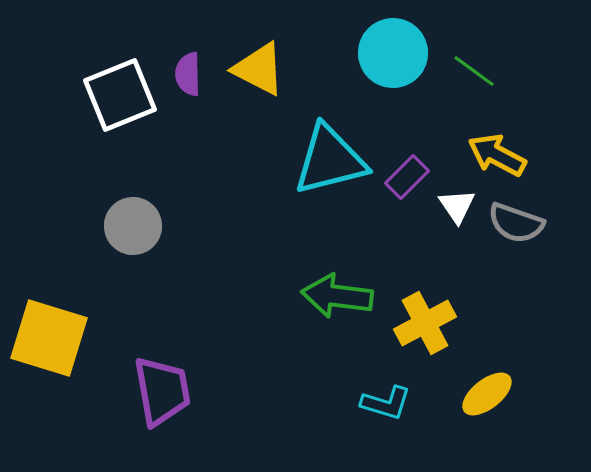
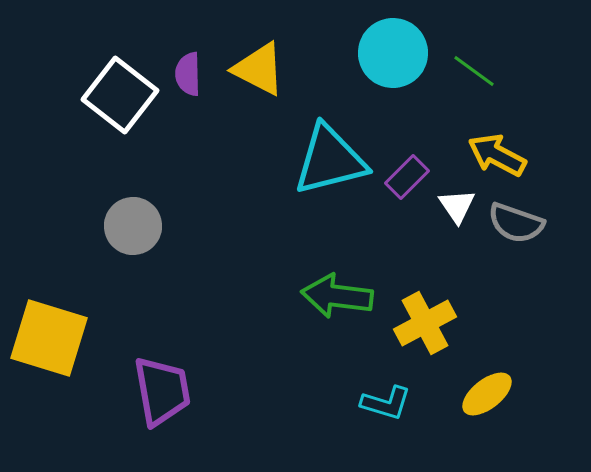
white square: rotated 30 degrees counterclockwise
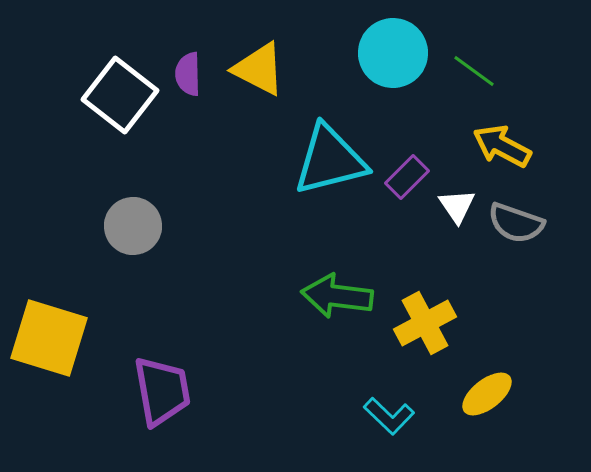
yellow arrow: moved 5 px right, 9 px up
cyan L-shape: moved 3 px right, 13 px down; rotated 27 degrees clockwise
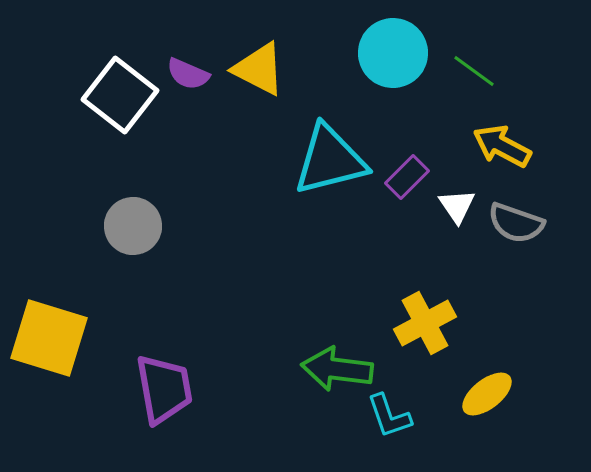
purple semicircle: rotated 66 degrees counterclockwise
green arrow: moved 73 px down
purple trapezoid: moved 2 px right, 2 px up
cyan L-shape: rotated 27 degrees clockwise
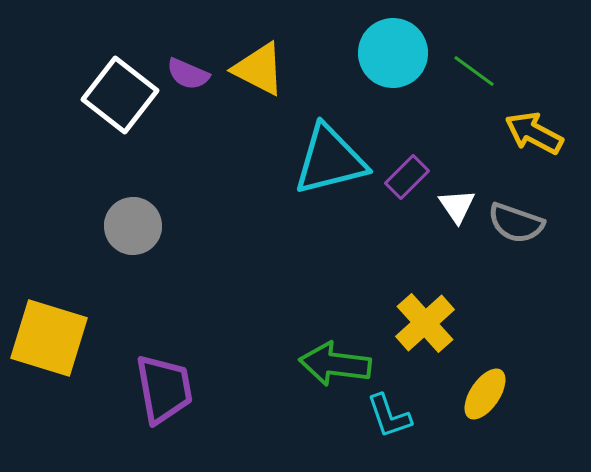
yellow arrow: moved 32 px right, 13 px up
yellow cross: rotated 14 degrees counterclockwise
green arrow: moved 2 px left, 5 px up
yellow ellipse: moved 2 px left; rotated 18 degrees counterclockwise
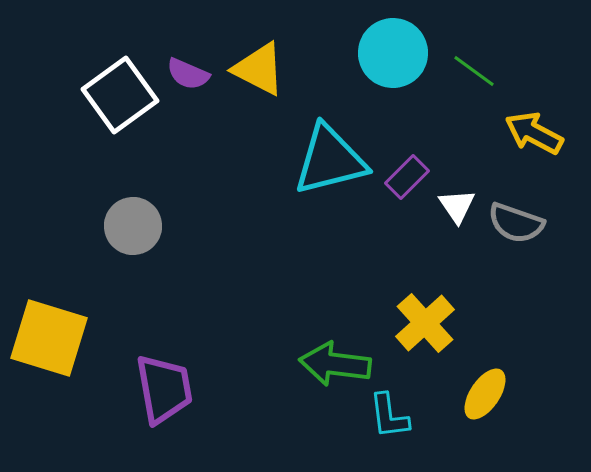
white square: rotated 16 degrees clockwise
cyan L-shape: rotated 12 degrees clockwise
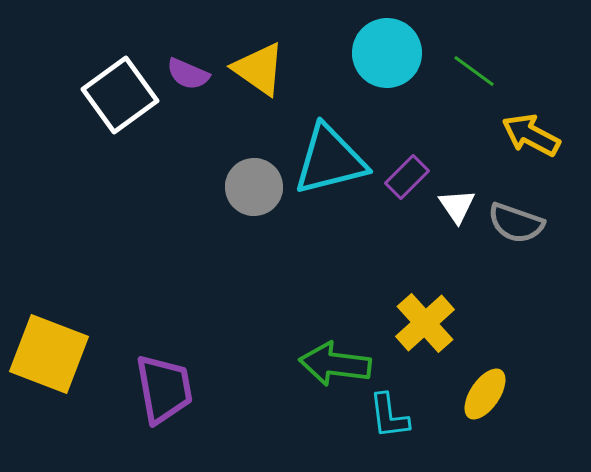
cyan circle: moved 6 px left
yellow triangle: rotated 8 degrees clockwise
yellow arrow: moved 3 px left, 2 px down
gray circle: moved 121 px right, 39 px up
yellow square: moved 16 px down; rotated 4 degrees clockwise
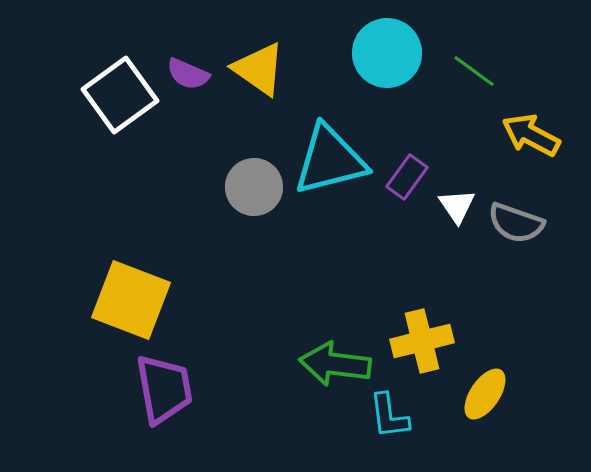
purple rectangle: rotated 9 degrees counterclockwise
yellow cross: moved 3 px left, 18 px down; rotated 28 degrees clockwise
yellow square: moved 82 px right, 54 px up
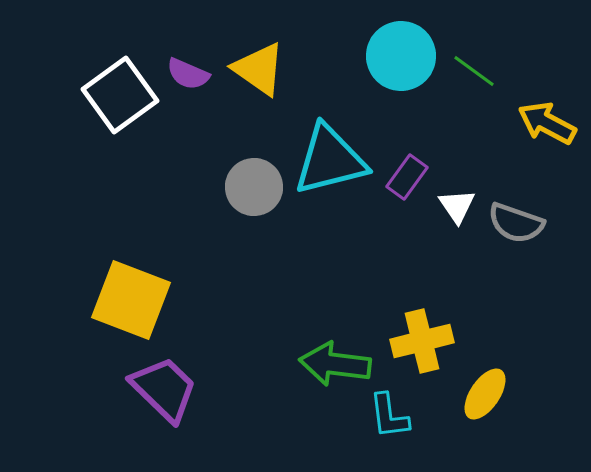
cyan circle: moved 14 px right, 3 px down
yellow arrow: moved 16 px right, 12 px up
purple trapezoid: rotated 36 degrees counterclockwise
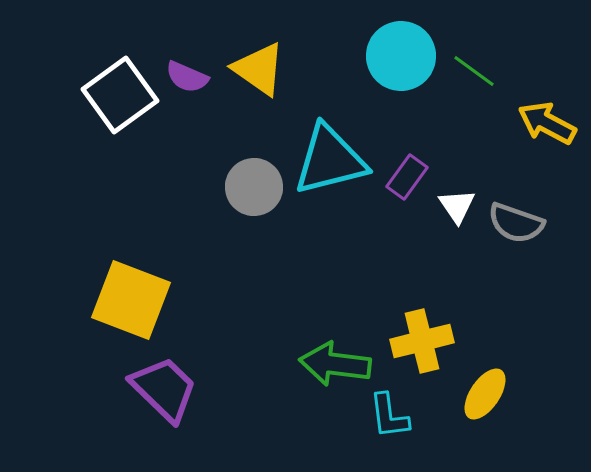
purple semicircle: moved 1 px left, 3 px down
